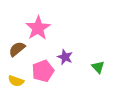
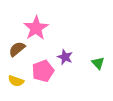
pink star: moved 2 px left
green triangle: moved 4 px up
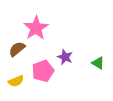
green triangle: rotated 16 degrees counterclockwise
yellow semicircle: rotated 42 degrees counterclockwise
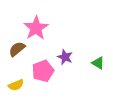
yellow semicircle: moved 4 px down
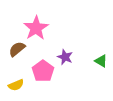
green triangle: moved 3 px right, 2 px up
pink pentagon: rotated 15 degrees counterclockwise
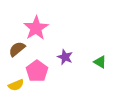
green triangle: moved 1 px left, 1 px down
pink pentagon: moved 6 px left
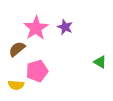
purple star: moved 30 px up
pink pentagon: rotated 20 degrees clockwise
yellow semicircle: rotated 28 degrees clockwise
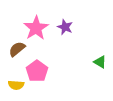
pink pentagon: rotated 20 degrees counterclockwise
